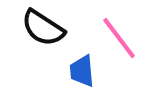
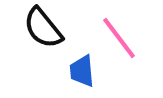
black semicircle: rotated 18 degrees clockwise
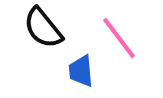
blue trapezoid: moved 1 px left
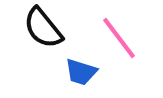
blue trapezoid: moved 1 px down; rotated 68 degrees counterclockwise
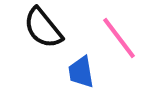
blue trapezoid: rotated 64 degrees clockwise
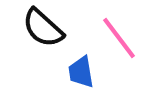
black semicircle: rotated 9 degrees counterclockwise
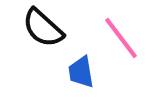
pink line: moved 2 px right
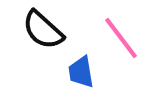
black semicircle: moved 2 px down
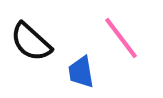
black semicircle: moved 12 px left, 12 px down
